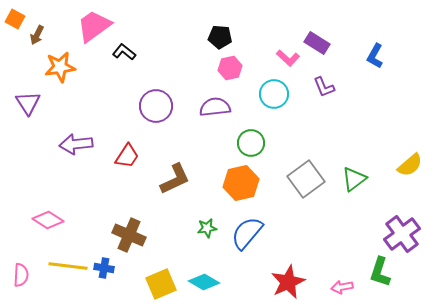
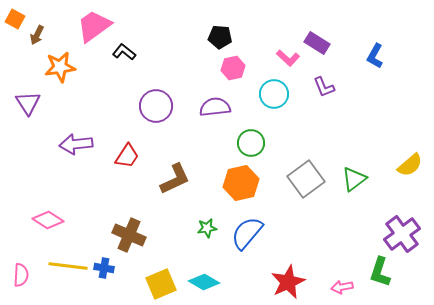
pink hexagon: moved 3 px right
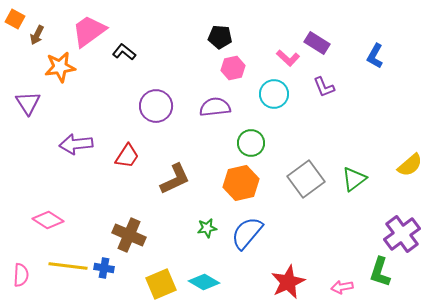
pink trapezoid: moved 5 px left, 5 px down
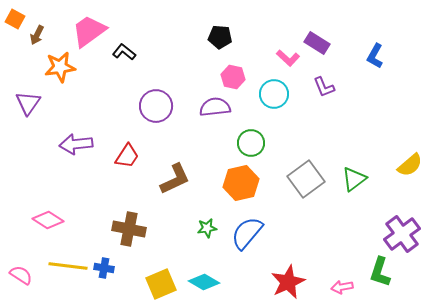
pink hexagon: moved 9 px down; rotated 25 degrees clockwise
purple triangle: rotated 8 degrees clockwise
brown cross: moved 6 px up; rotated 12 degrees counterclockwise
pink semicircle: rotated 60 degrees counterclockwise
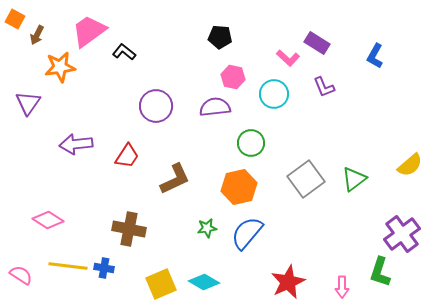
orange hexagon: moved 2 px left, 4 px down
pink arrow: rotated 80 degrees counterclockwise
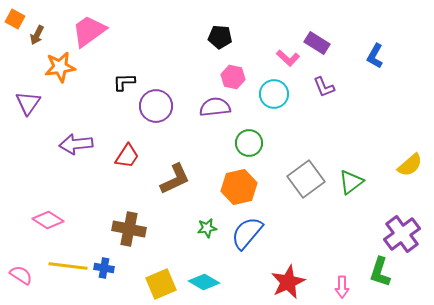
black L-shape: moved 30 px down; rotated 40 degrees counterclockwise
green circle: moved 2 px left
green triangle: moved 3 px left, 3 px down
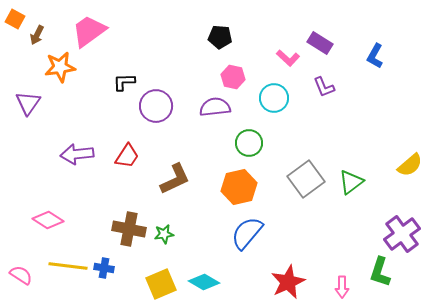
purple rectangle: moved 3 px right
cyan circle: moved 4 px down
purple arrow: moved 1 px right, 10 px down
green star: moved 43 px left, 6 px down
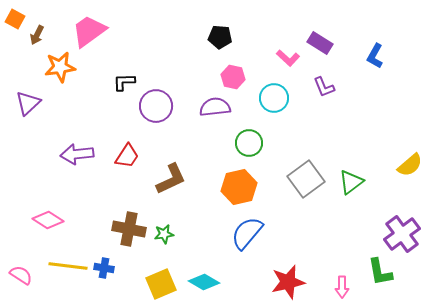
purple triangle: rotated 12 degrees clockwise
brown L-shape: moved 4 px left
green L-shape: rotated 28 degrees counterclockwise
red star: rotated 12 degrees clockwise
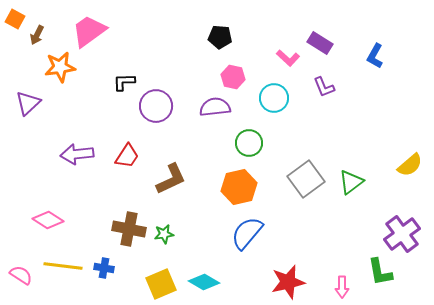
yellow line: moved 5 px left
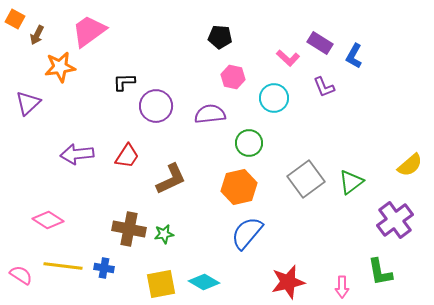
blue L-shape: moved 21 px left
purple semicircle: moved 5 px left, 7 px down
purple cross: moved 7 px left, 14 px up
yellow square: rotated 12 degrees clockwise
